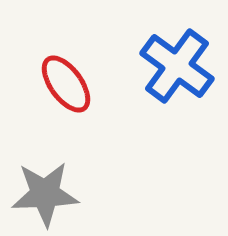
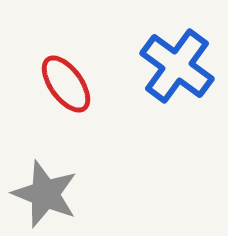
gray star: rotated 24 degrees clockwise
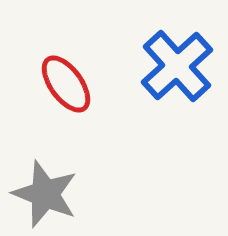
blue cross: rotated 12 degrees clockwise
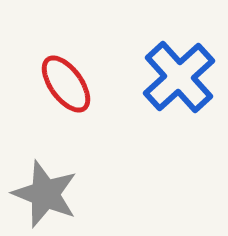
blue cross: moved 2 px right, 11 px down
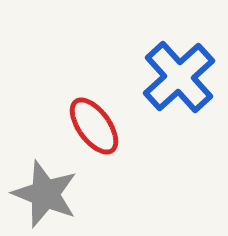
red ellipse: moved 28 px right, 42 px down
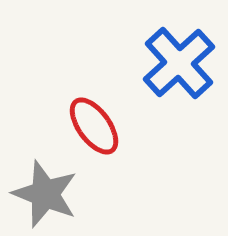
blue cross: moved 14 px up
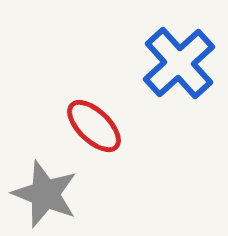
red ellipse: rotated 10 degrees counterclockwise
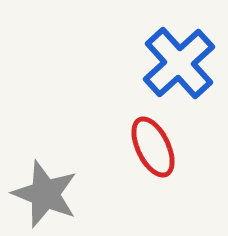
red ellipse: moved 59 px right, 21 px down; rotated 20 degrees clockwise
